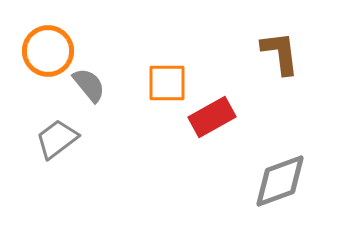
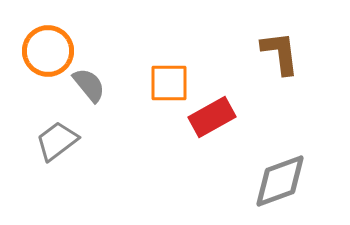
orange square: moved 2 px right
gray trapezoid: moved 2 px down
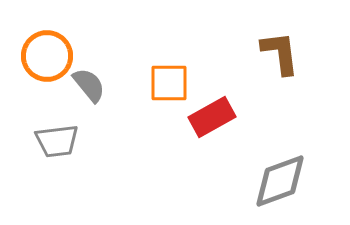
orange circle: moved 1 px left, 5 px down
gray trapezoid: rotated 150 degrees counterclockwise
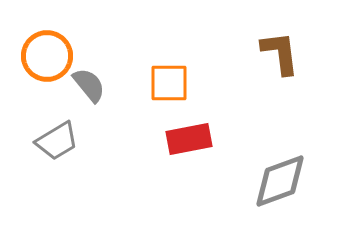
red rectangle: moved 23 px left, 22 px down; rotated 18 degrees clockwise
gray trapezoid: rotated 24 degrees counterclockwise
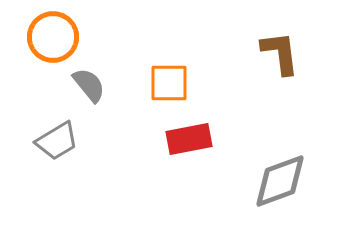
orange circle: moved 6 px right, 19 px up
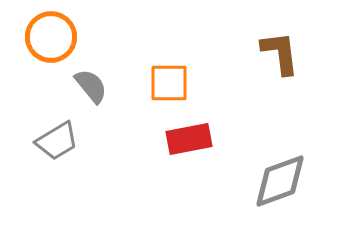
orange circle: moved 2 px left
gray semicircle: moved 2 px right, 1 px down
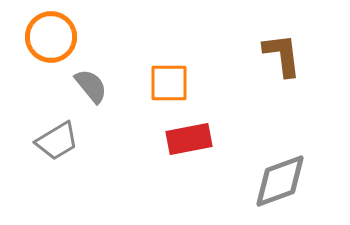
brown L-shape: moved 2 px right, 2 px down
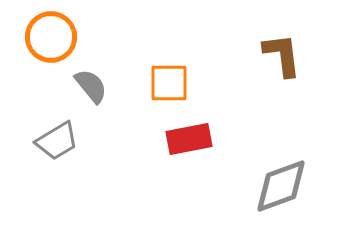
gray diamond: moved 1 px right, 5 px down
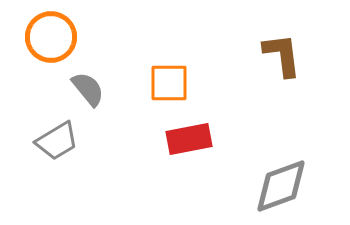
gray semicircle: moved 3 px left, 3 px down
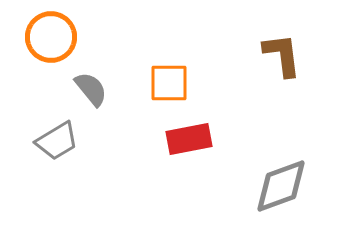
gray semicircle: moved 3 px right
